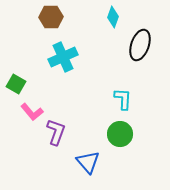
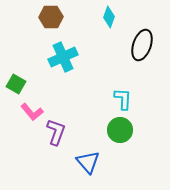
cyan diamond: moved 4 px left
black ellipse: moved 2 px right
green circle: moved 4 px up
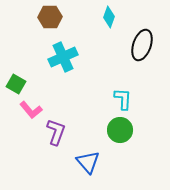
brown hexagon: moved 1 px left
pink L-shape: moved 1 px left, 2 px up
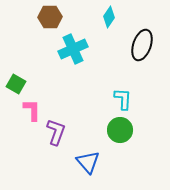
cyan diamond: rotated 15 degrees clockwise
cyan cross: moved 10 px right, 8 px up
pink L-shape: moved 1 px right; rotated 140 degrees counterclockwise
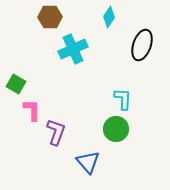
green circle: moved 4 px left, 1 px up
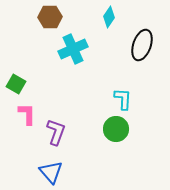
pink L-shape: moved 5 px left, 4 px down
blue triangle: moved 37 px left, 10 px down
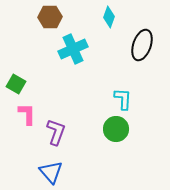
cyan diamond: rotated 15 degrees counterclockwise
